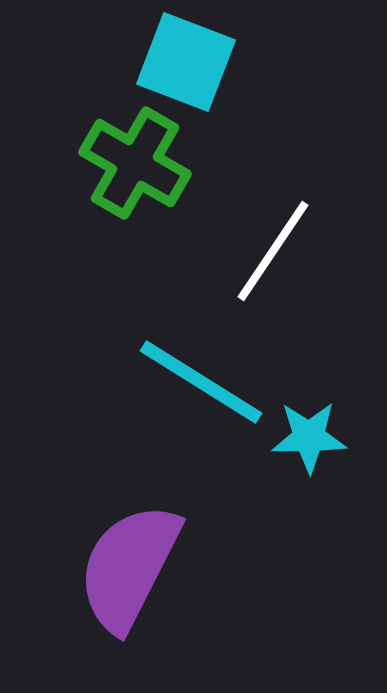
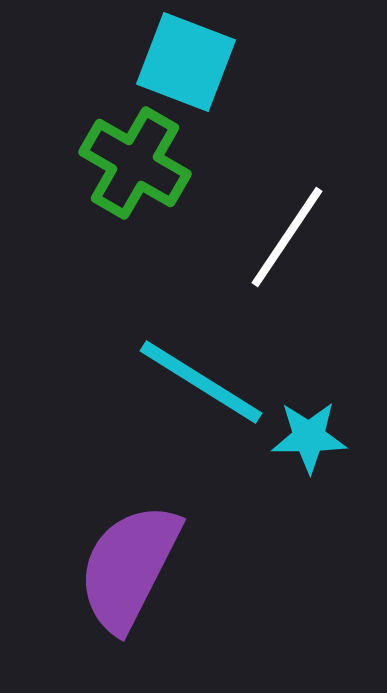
white line: moved 14 px right, 14 px up
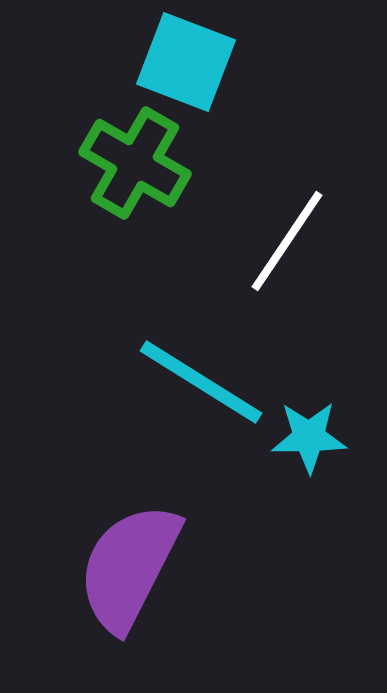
white line: moved 4 px down
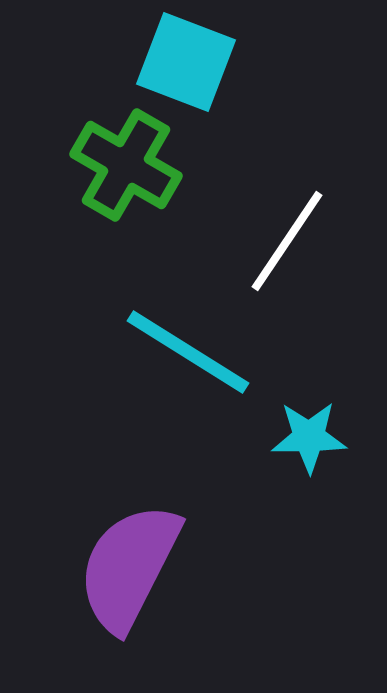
green cross: moved 9 px left, 2 px down
cyan line: moved 13 px left, 30 px up
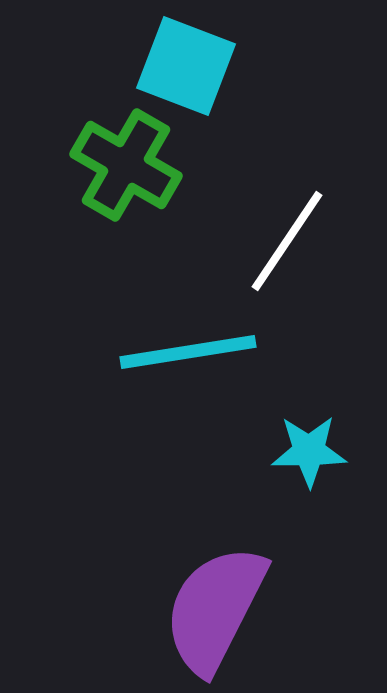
cyan square: moved 4 px down
cyan line: rotated 41 degrees counterclockwise
cyan star: moved 14 px down
purple semicircle: moved 86 px right, 42 px down
